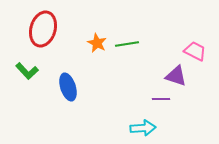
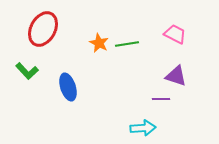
red ellipse: rotated 12 degrees clockwise
orange star: moved 2 px right
pink trapezoid: moved 20 px left, 17 px up
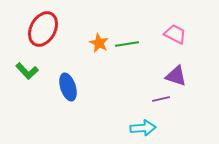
purple line: rotated 12 degrees counterclockwise
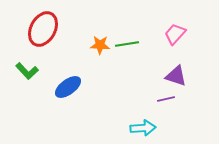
pink trapezoid: rotated 75 degrees counterclockwise
orange star: moved 1 px right, 2 px down; rotated 24 degrees counterclockwise
blue ellipse: rotated 72 degrees clockwise
purple line: moved 5 px right
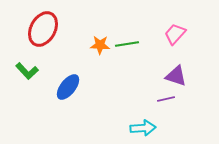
blue ellipse: rotated 16 degrees counterclockwise
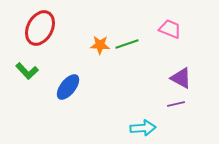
red ellipse: moved 3 px left, 1 px up
pink trapezoid: moved 5 px left, 5 px up; rotated 70 degrees clockwise
green line: rotated 10 degrees counterclockwise
purple triangle: moved 5 px right, 2 px down; rotated 10 degrees clockwise
purple line: moved 10 px right, 5 px down
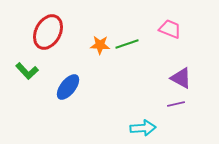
red ellipse: moved 8 px right, 4 px down
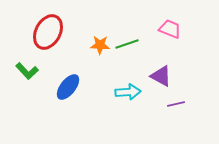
purple triangle: moved 20 px left, 2 px up
cyan arrow: moved 15 px left, 36 px up
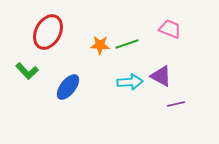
cyan arrow: moved 2 px right, 10 px up
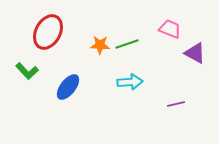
purple triangle: moved 34 px right, 23 px up
